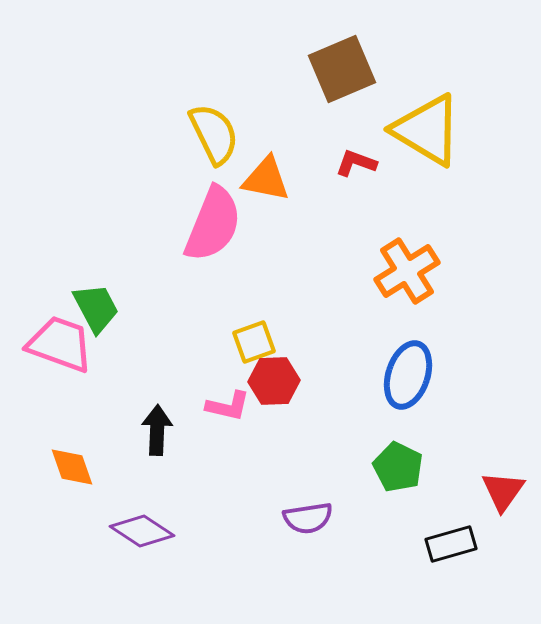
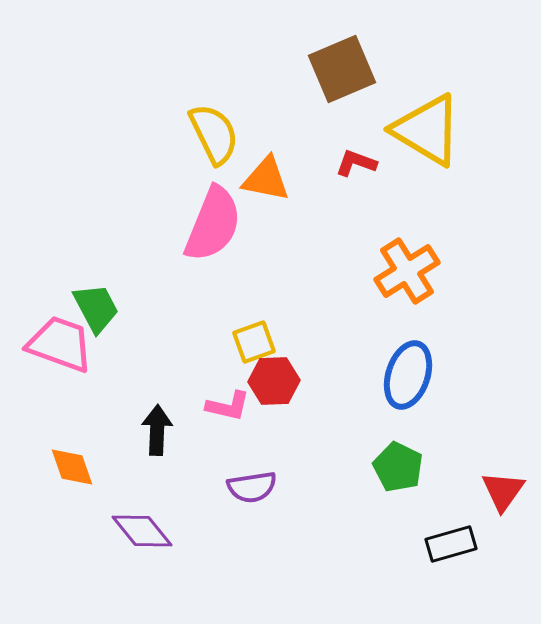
purple semicircle: moved 56 px left, 31 px up
purple diamond: rotated 18 degrees clockwise
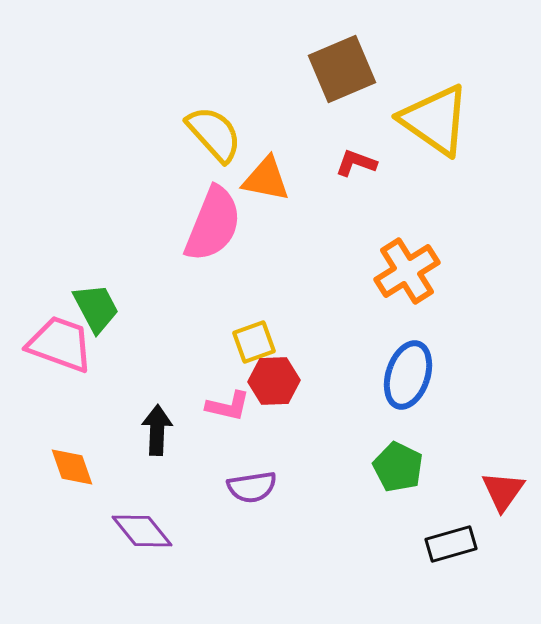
yellow triangle: moved 8 px right, 10 px up; rotated 4 degrees clockwise
yellow semicircle: rotated 16 degrees counterclockwise
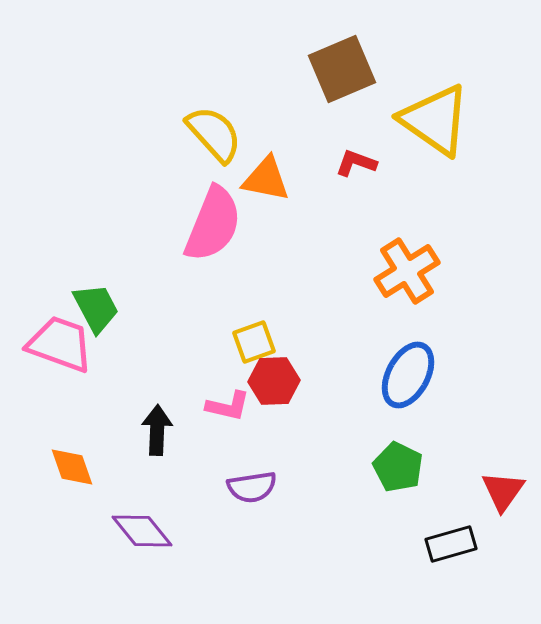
blue ellipse: rotated 10 degrees clockwise
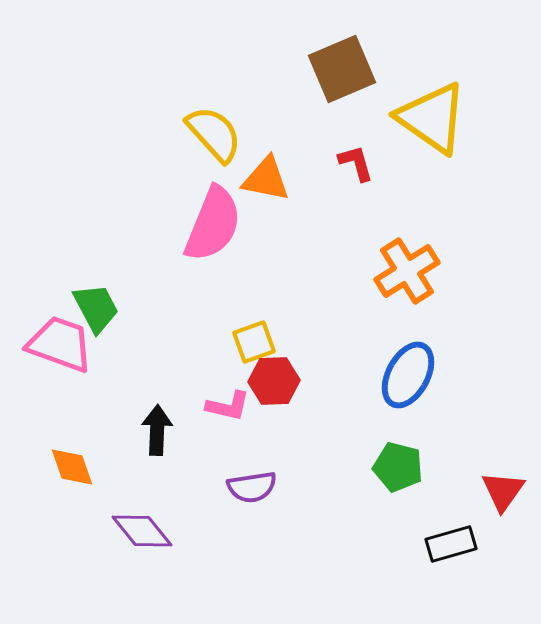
yellow triangle: moved 3 px left, 2 px up
red L-shape: rotated 54 degrees clockwise
green pentagon: rotated 12 degrees counterclockwise
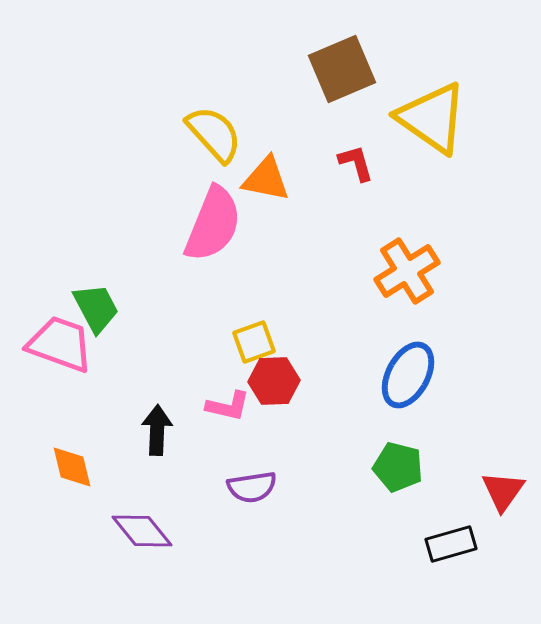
orange diamond: rotated 6 degrees clockwise
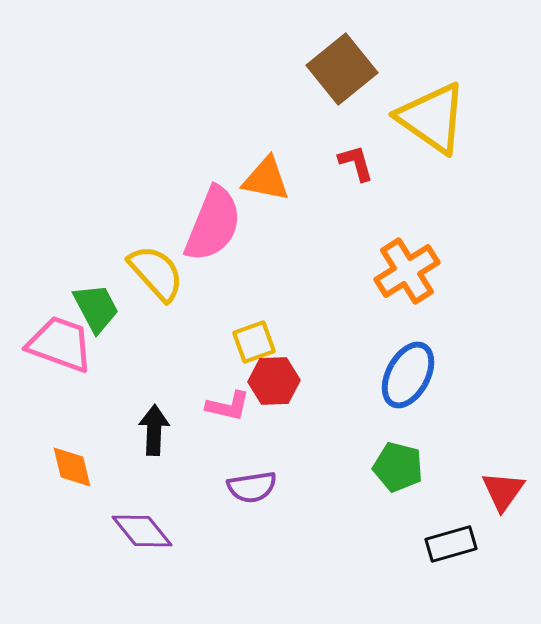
brown square: rotated 16 degrees counterclockwise
yellow semicircle: moved 58 px left, 139 px down
black arrow: moved 3 px left
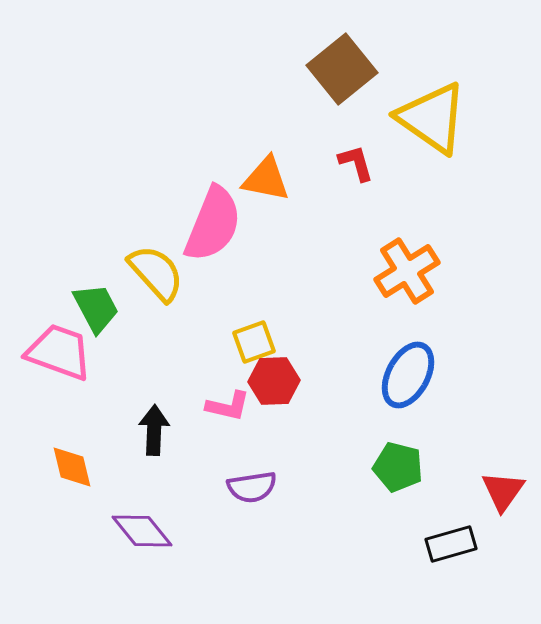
pink trapezoid: moved 1 px left, 8 px down
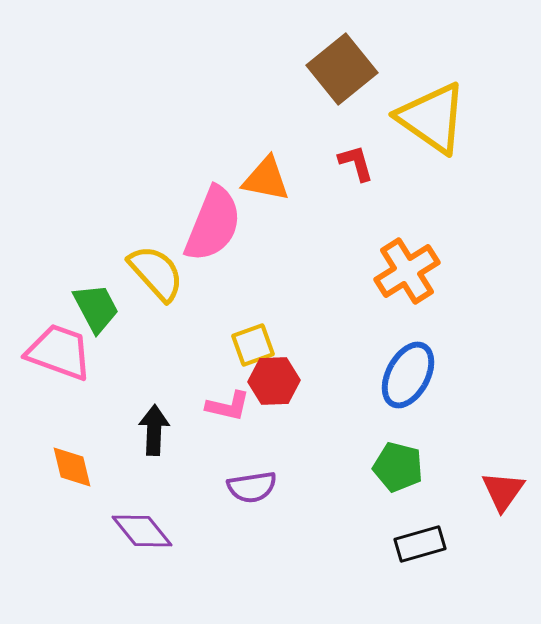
yellow square: moved 1 px left, 3 px down
black rectangle: moved 31 px left
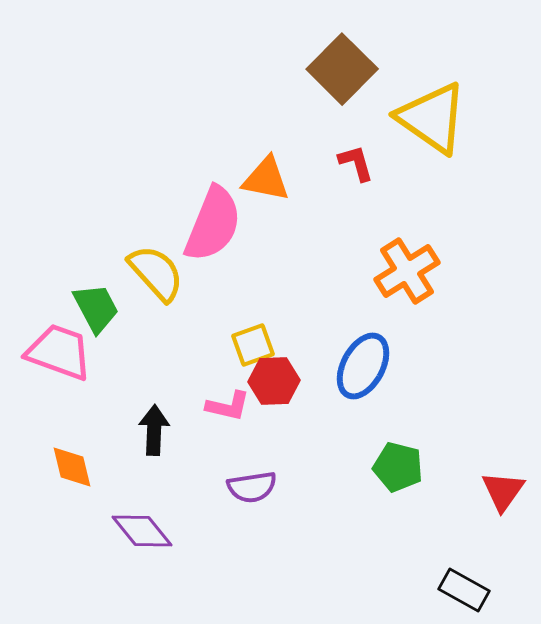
brown square: rotated 6 degrees counterclockwise
blue ellipse: moved 45 px left, 9 px up
black rectangle: moved 44 px right, 46 px down; rotated 45 degrees clockwise
